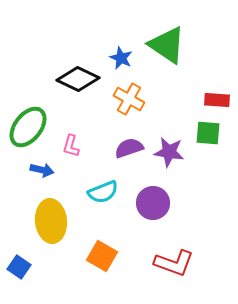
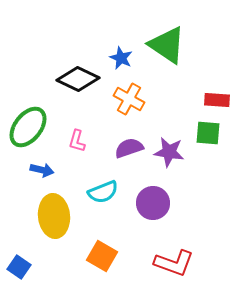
pink L-shape: moved 6 px right, 5 px up
yellow ellipse: moved 3 px right, 5 px up
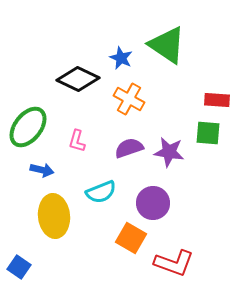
cyan semicircle: moved 2 px left
orange square: moved 29 px right, 18 px up
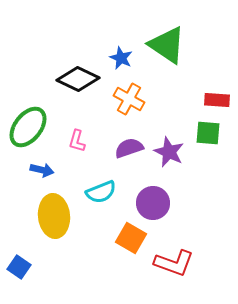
purple star: rotated 16 degrees clockwise
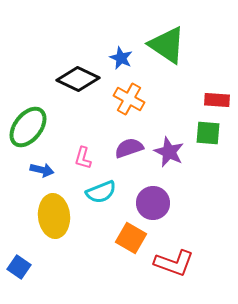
pink L-shape: moved 6 px right, 17 px down
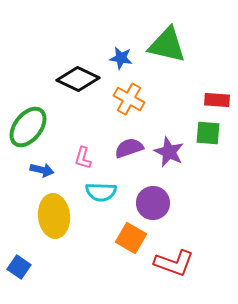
green triangle: rotated 21 degrees counterclockwise
blue star: rotated 15 degrees counterclockwise
cyan semicircle: rotated 24 degrees clockwise
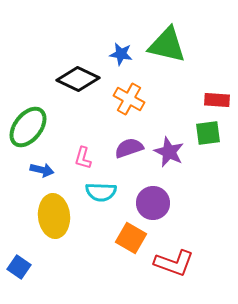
blue star: moved 4 px up
green square: rotated 12 degrees counterclockwise
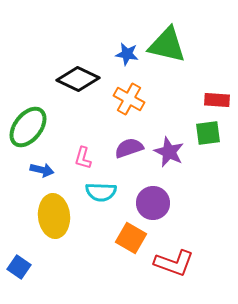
blue star: moved 6 px right
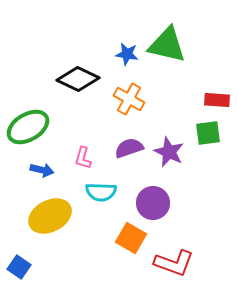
green ellipse: rotated 21 degrees clockwise
yellow ellipse: moved 4 px left; rotated 69 degrees clockwise
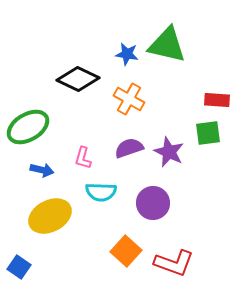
orange square: moved 5 px left, 13 px down; rotated 12 degrees clockwise
